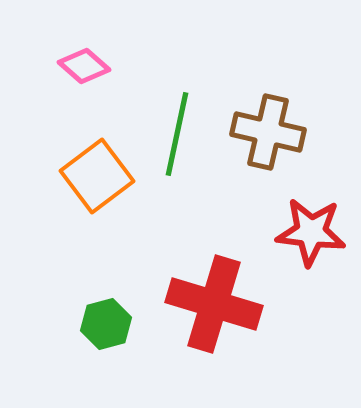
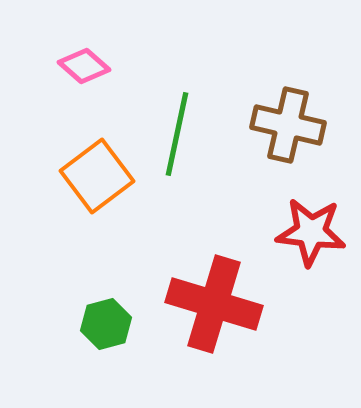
brown cross: moved 20 px right, 7 px up
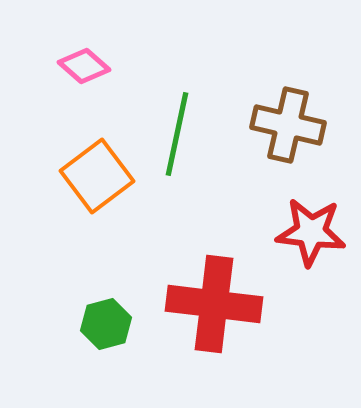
red cross: rotated 10 degrees counterclockwise
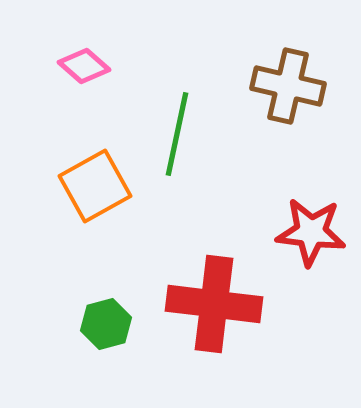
brown cross: moved 39 px up
orange square: moved 2 px left, 10 px down; rotated 8 degrees clockwise
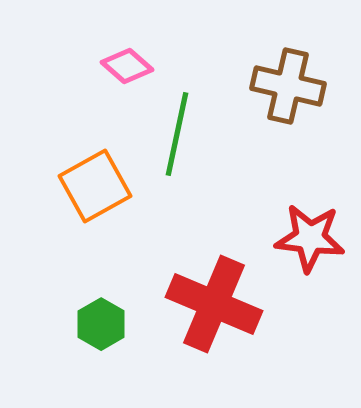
pink diamond: moved 43 px right
red star: moved 1 px left, 6 px down
red cross: rotated 16 degrees clockwise
green hexagon: moved 5 px left; rotated 15 degrees counterclockwise
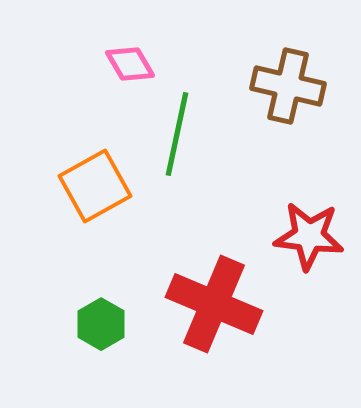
pink diamond: moved 3 px right, 2 px up; rotated 18 degrees clockwise
red star: moved 1 px left, 2 px up
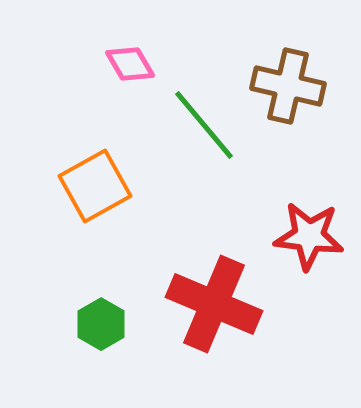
green line: moved 27 px right, 9 px up; rotated 52 degrees counterclockwise
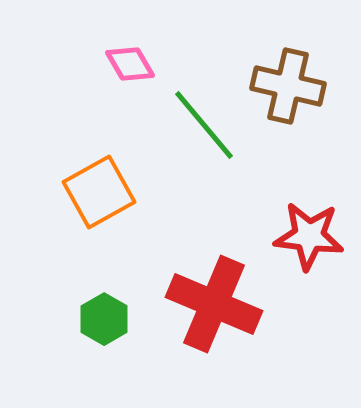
orange square: moved 4 px right, 6 px down
green hexagon: moved 3 px right, 5 px up
